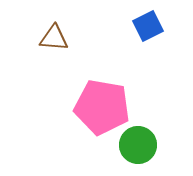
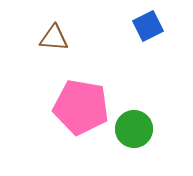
pink pentagon: moved 21 px left
green circle: moved 4 px left, 16 px up
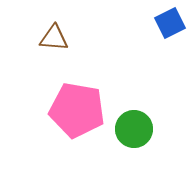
blue square: moved 22 px right, 3 px up
pink pentagon: moved 4 px left, 3 px down
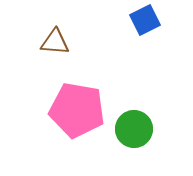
blue square: moved 25 px left, 3 px up
brown triangle: moved 1 px right, 4 px down
